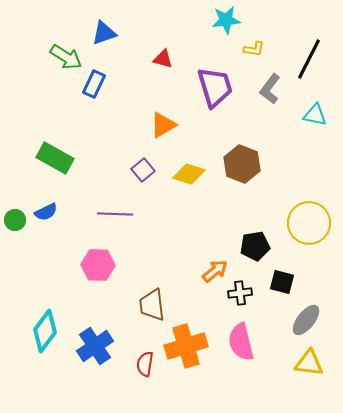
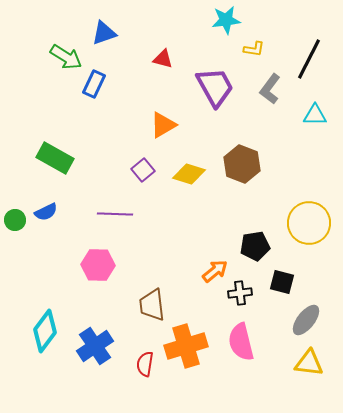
purple trapezoid: rotated 12 degrees counterclockwise
cyan triangle: rotated 10 degrees counterclockwise
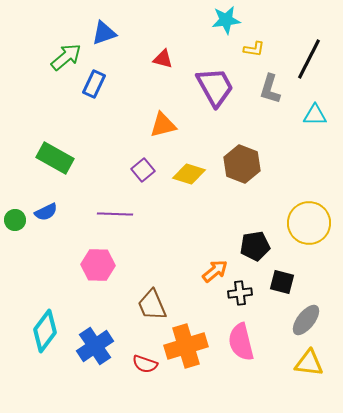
green arrow: rotated 72 degrees counterclockwise
gray L-shape: rotated 20 degrees counterclockwise
orange triangle: rotated 16 degrees clockwise
brown trapezoid: rotated 16 degrees counterclockwise
red semicircle: rotated 80 degrees counterclockwise
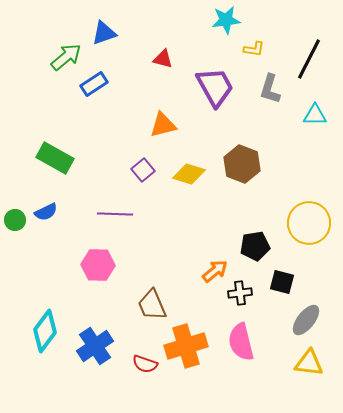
blue rectangle: rotated 32 degrees clockwise
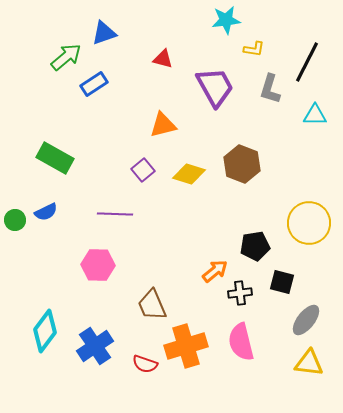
black line: moved 2 px left, 3 px down
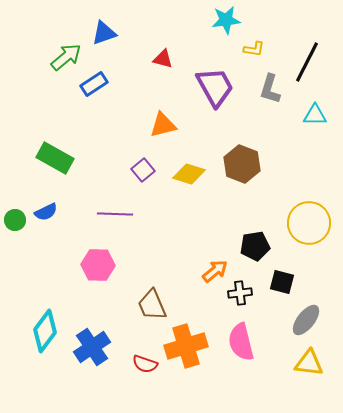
blue cross: moved 3 px left, 1 px down
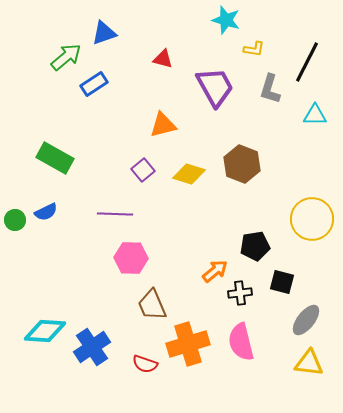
cyan star: rotated 24 degrees clockwise
yellow circle: moved 3 px right, 4 px up
pink hexagon: moved 33 px right, 7 px up
cyan diamond: rotated 57 degrees clockwise
orange cross: moved 2 px right, 2 px up
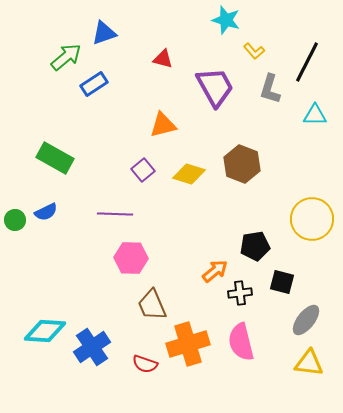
yellow L-shape: moved 2 px down; rotated 40 degrees clockwise
